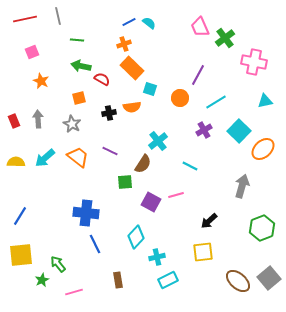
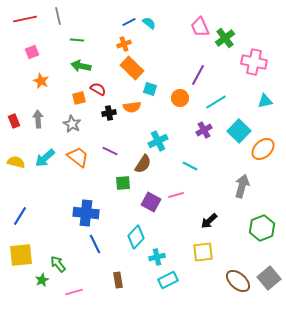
red semicircle at (102, 79): moved 4 px left, 10 px down
cyan cross at (158, 141): rotated 12 degrees clockwise
yellow semicircle at (16, 162): rotated 12 degrees clockwise
green square at (125, 182): moved 2 px left, 1 px down
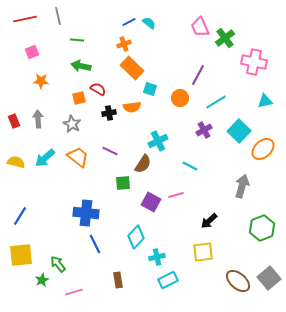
orange star at (41, 81): rotated 21 degrees counterclockwise
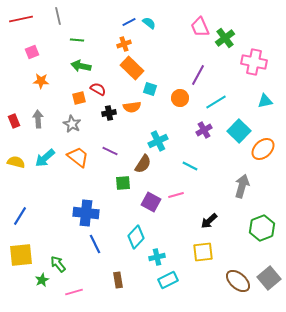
red line at (25, 19): moved 4 px left
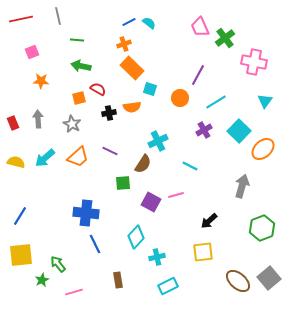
cyan triangle at (265, 101): rotated 42 degrees counterclockwise
red rectangle at (14, 121): moved 1 px left, 2 px down
orange trapezoid at (78, 157): rotated 100 degrees clockwise
cyan rectangle at (168, 280): moved 6 px down
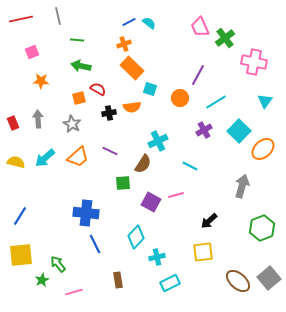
cyan rectangle at (168, 286): moved 2 px right, 3 px up
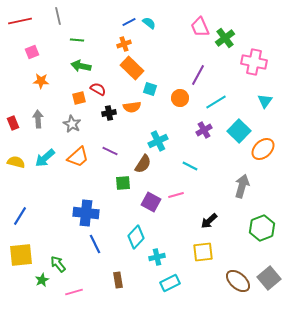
red line at (21, 19): moved 1 px left, 2 px down
